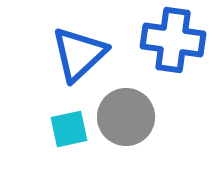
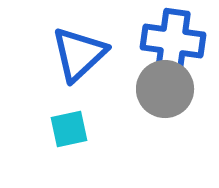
blue cross: moved 1 px down
gray circle: moved 39 px right, 28 px up
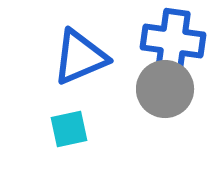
blue triangle: moved 1 px right, 3 px down; rotated 20 degrees clockwise
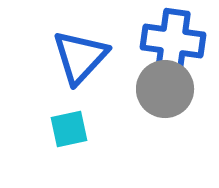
blue triangle: rotated 24 degrees counterclockwise
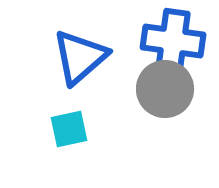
blue triangle: rotated 6 degrees clockwise
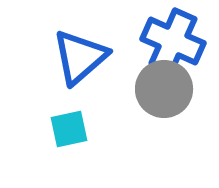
blue cross: rotated 16 degrees clockwise
gray circle: moved 1 px left
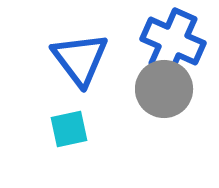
blue triangle: moved 2 px down; rotated 26 degrees counterclockwise
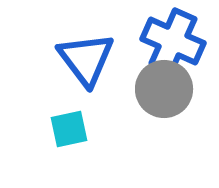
blue triangle: moved 6 px right
